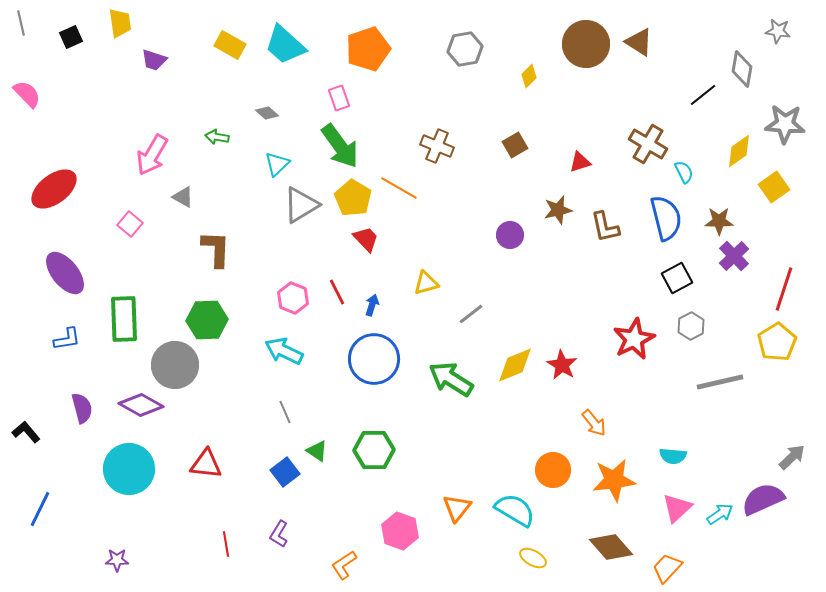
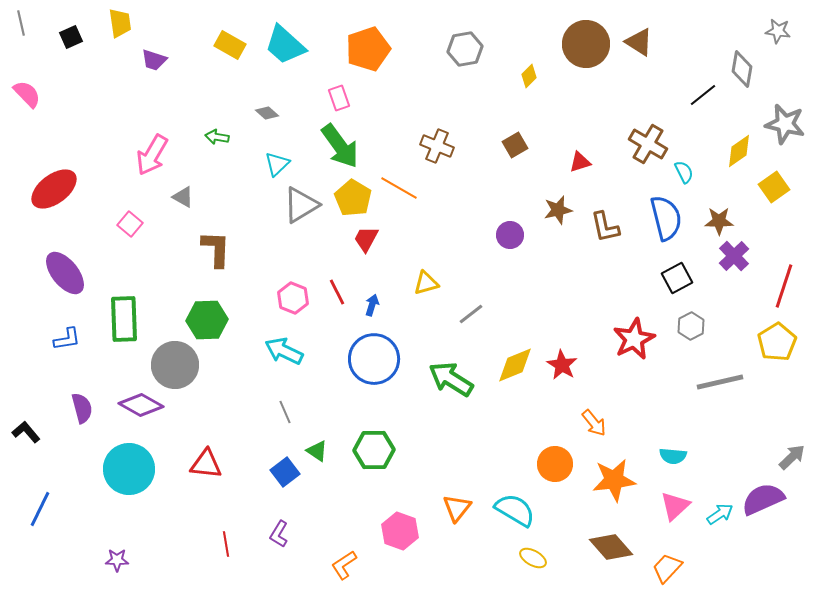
gray star at (785, 124): rotated 9 degrees clockwise
red trapezoid at (366, 239): rotated 108 degrees counterclockwise
red line at (784, 289): moved 3 px up
orange circle at (553, 470): moved 2 px right, 6 px up
pink triangle at (677, 508): moved 2 px left, 2 px up
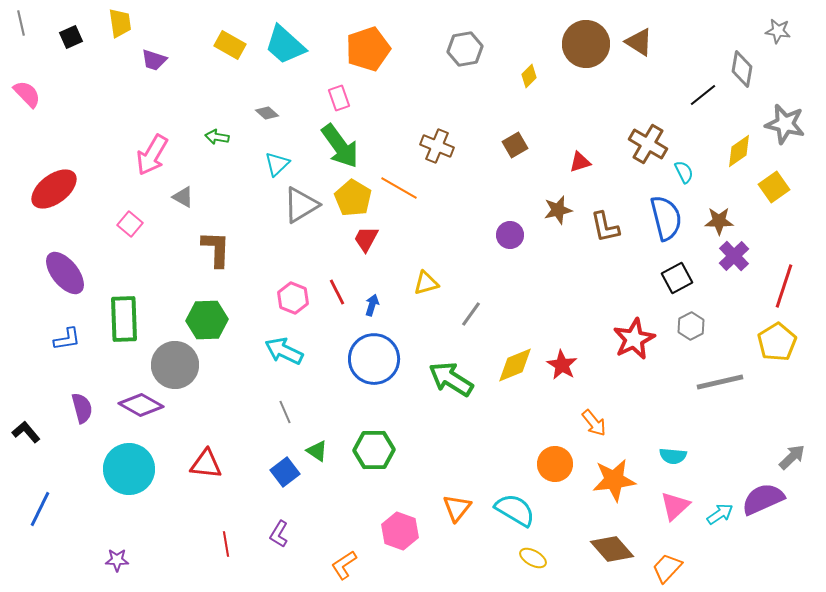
gray line at (471, 314): rotated 16 degrees counterclockwise
brown diamond at (611, 547): moved 1 px right, 2 px down
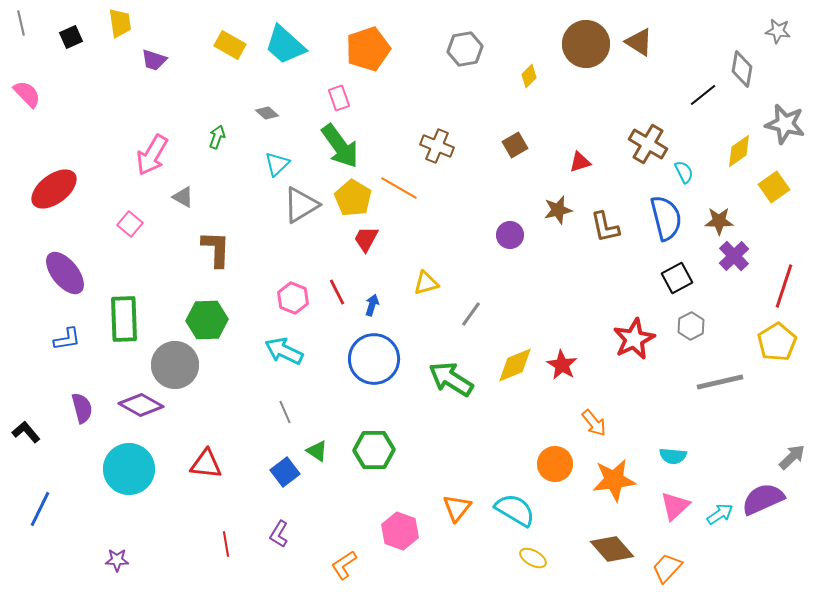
green arrow at (217, 137): rotated 100 degrees clockwise
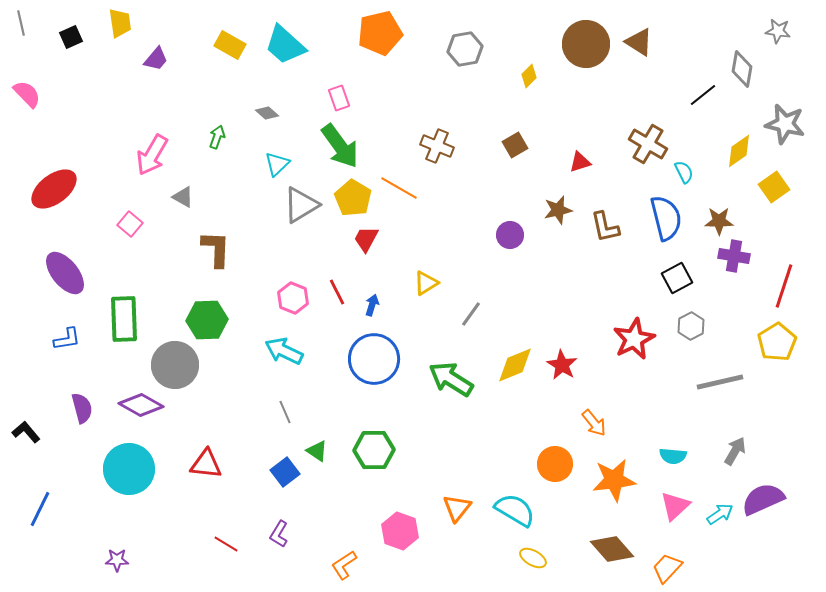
orange pentagon at (368, 49): moved 12 px right, 16 px up; rotated 6 degrees clockwise
purple trapezoid at (154, 60): moved 2 px right, 1 px up; rotated 68 degrees counterclockwise
purple cross at (734, 256): rotated 36 degrees counterclockwise
yellow triangle at (426, 283): rotated 16 degrees counterclockwise
gray arrow at (792, 457): moved 57 px left, 6 px up; rotated 16 degrees counterclockwise
red line at (226, 544): rotated 50 degrees counterclockwise
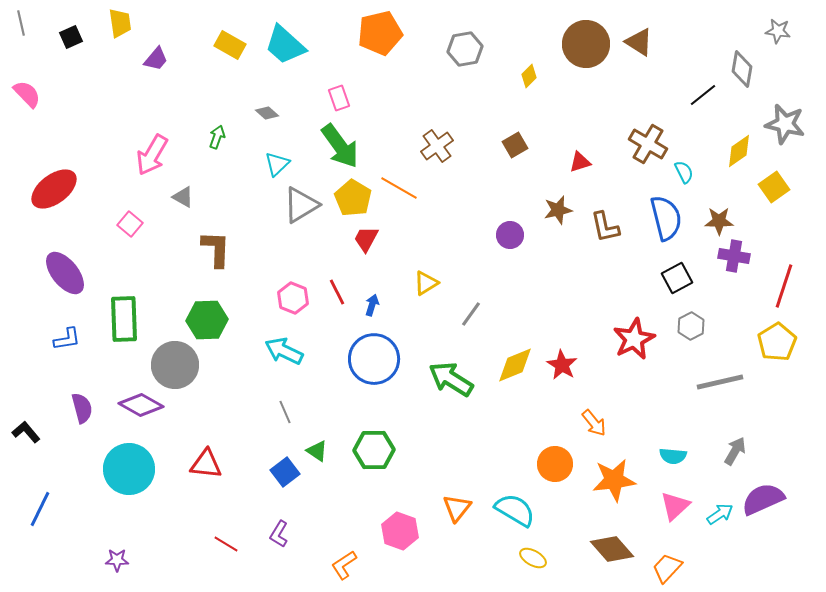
brown cross at (437, 146): rotated 32 degrees clockwise
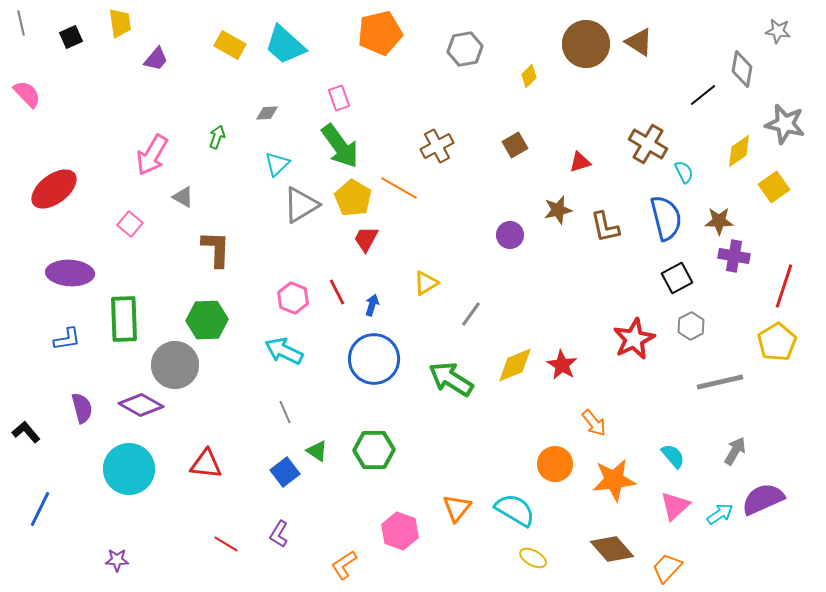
gray diamond at (267, 113): rotated 45 degrees counterclockwise
brown cross at (437, 146): rotated 8 degrees clockwise
purple ellipse at (65, 273): moved 5 px right; rotated 48 degrees counterclockwise
cyan semicircle at (673, 456): rotated 136 degrees counterclockwise
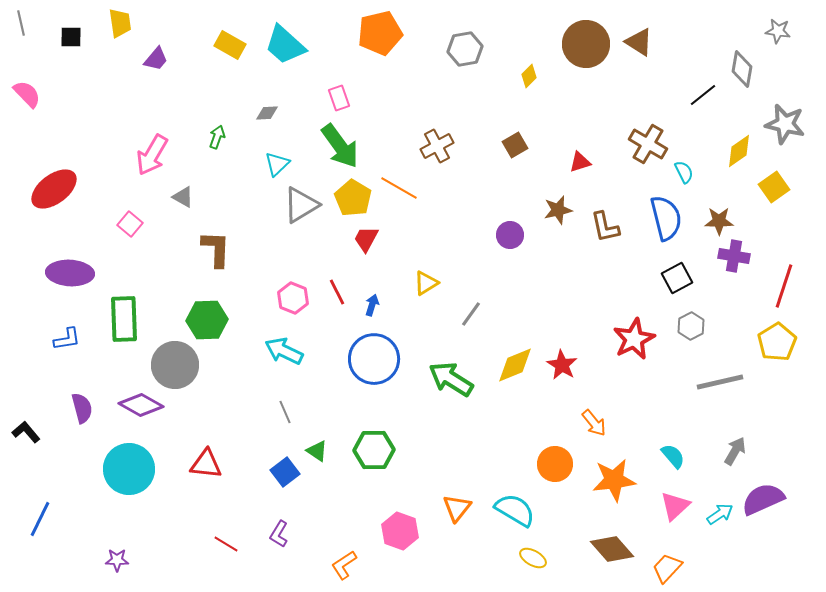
black square at (71, 37): rotated 25 degrees clockwise
blue line at (40, 509): moved 10 px down
